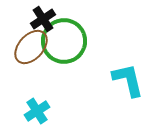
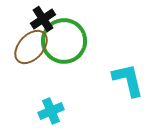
cyan cross: moved 14 px right; rotated 10 degrees clockwise
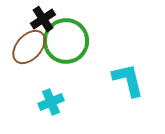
green circle: moved 2 px right
brown ellipse: moved 2 px left
cyan cross: moved 9 px up
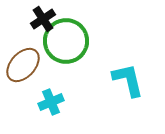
brown ellipse: moved 6 px left, 18 px down
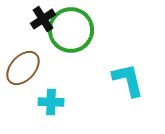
green circle: moved 5 px right, 11 px up
brown ellipse: moved 3 px down
cyan cross: rotated 25 degrees clockwise
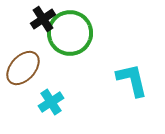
green circle: moved 1 px left, 3 px down
cyan L-shape: moved 4 px right
cyan cross: rotated 35 degrees counterclockwise
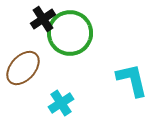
cyan cross: moved 10 px right, 1 px down
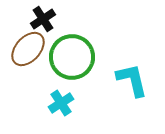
green circle: moved 2 px right, 24 px down
brown ellipse: moved 5 px right, 19 px up
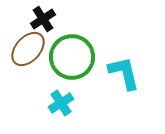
cyan L-shape: moved 8 px left, 7 px up
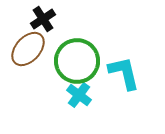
green circle: moved 5 px right, 4 px down
cyan cross: moved 18 px right, 8 px up; rotated 20 degrees counterclockwise
